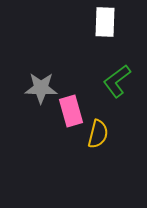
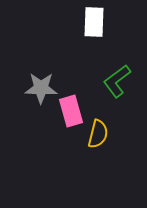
white rectangle: moved 11 px left
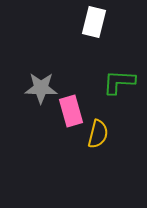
white rectangle: rotated 12 degrees clockwise
green L-shape: moved 2 px right, 1 px down; rotated 40 degrees clockwise
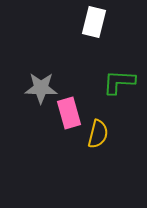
pink rectangle: moved 2 px left, 2 px down
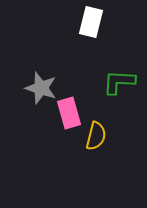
white rectangle: moved 3 px left
gray star: rotated 16 degrees clockwise
yellow semicircle: moved 2 px left, 2 px down
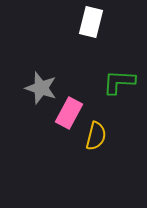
pink rectangle: rotated 44 degrees clockwise
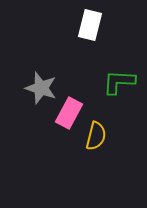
white rectangle: moved 1 px left, 3 px down
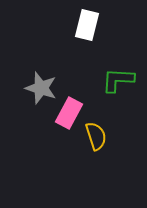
white rectangle: moved 3 px left
green L-shape: moved 1 px left, 2 px up
yellow semicircle: rotated 32 degrees counterclockwise
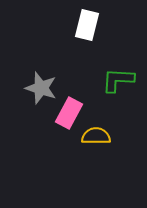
yellow semicircle: rotated 72 degrees counterclockwise
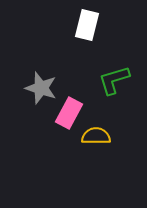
green L-shape: moved 4 px left; rotated 20 degrees counterclockwise
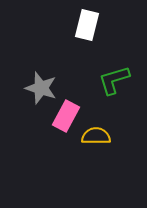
pink rectangle: moved 3 px left, 3 px down
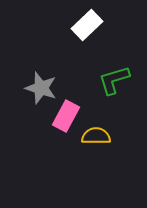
white rectangle: rotated 32 degrees clockwise
